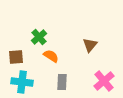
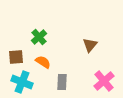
orange semicircle: moved 8 px left, 6 px down
cyan cross: rotated 15 degrees clockwise
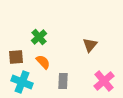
orange semicircle: rotated 14 degrees clockwise
gray rectangle: moved 1 px right, 1 px up
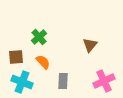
pink cross: rotated 15 degrees clockwise
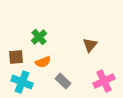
orange semicircle: rotated 112 degrees clockwise
gray rectangle: rotated 49 degrees counterclockwise
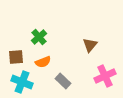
pink cross: moved 1 px right, 5 px up
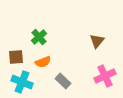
brown triangle: moved 7 px right, 4 px up
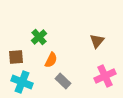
orange semicircle: moved 8 px right, 2 px up; rotated 42 degrees counterclockwise
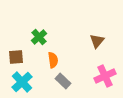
orange semicircle: moved 2 px right; rotated 35 degrees counterclockwise
cyan cross: rotated 25 degrees clockwise
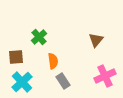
brown triangle: moved 1 px left, 1 px up
orange semicircle: moved 1 px down
gray rectangle: rotated 14 degrees clockwise
